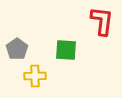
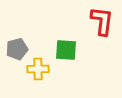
gray pentagon: rotated 20 degrees clockwise
yellow cross: moved 3 px right, 7 px up
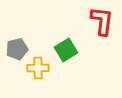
green square: rotated 35 degrees counterclockwise
yellow cross: moved 1 px up
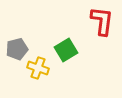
yellow cross: rotated 20 degrees clockwise
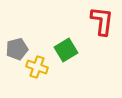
yellow cross: moved 1 px left, 1 px up
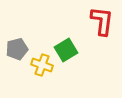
yellow cross: moved 5 px right, 2 px up
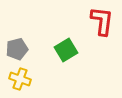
yellow cross: moved 22 px left, 14 px down
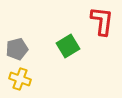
green square: moved 2 px right, 4 px up
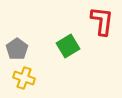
gray pentagon: rotated 20 degrees counterclockwise
yellow cross: moved 4 px right, 1 px up
